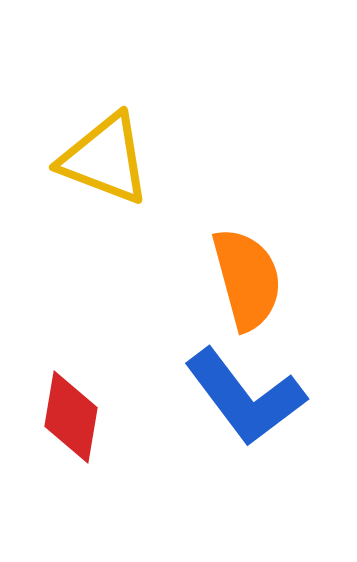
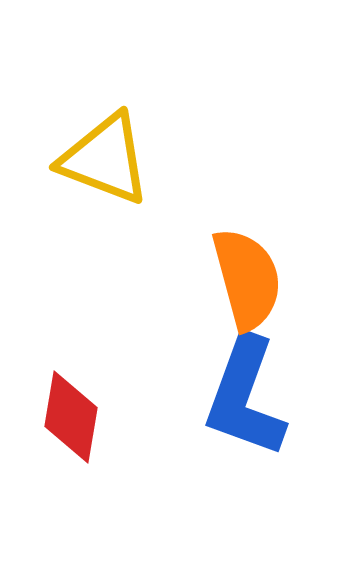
blue L-shape: rotated 57 degrees clockwise
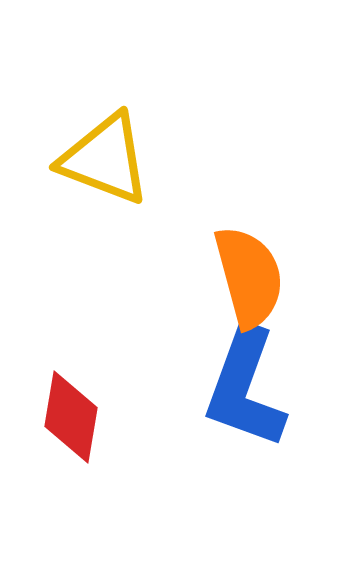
orange semicircle: moved 2 px right, 2 px up
blue L-shape: moved 9 px up
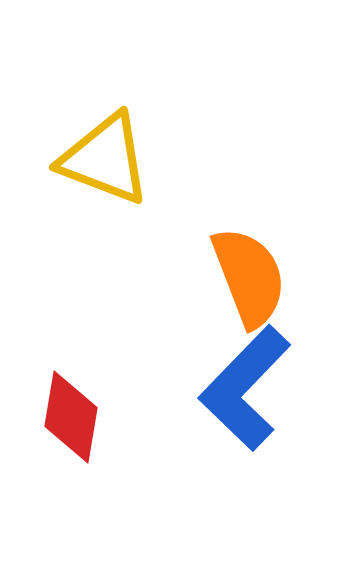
orange semicircle: rotated 6 degrees counterclockwise
blue L-shape: rotated 24 degrees clockwise
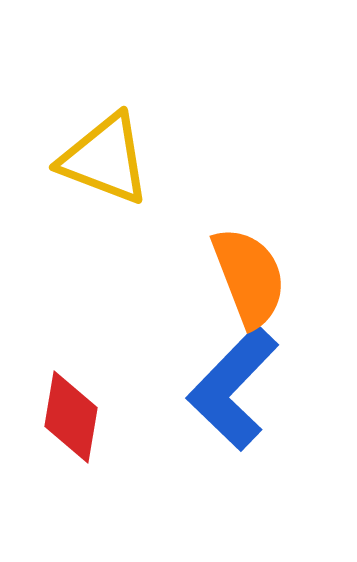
blue L-shape: moved 12 px left
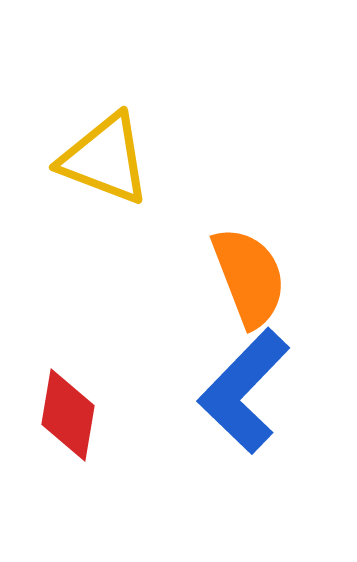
blue L-shape: moved 11 px right, 3 px down
red diamond: moved 3 px left, 2 px up
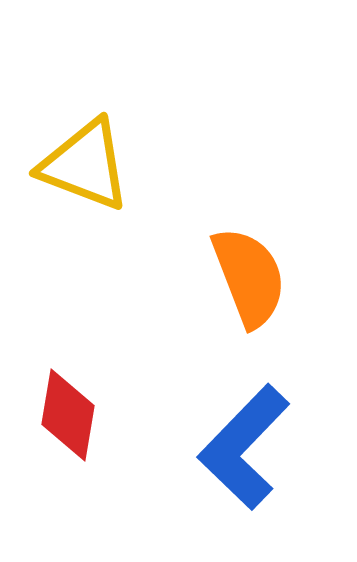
yellow triangle: moved 20 px left, 6 px down
blue L-shape: moved 56 px down
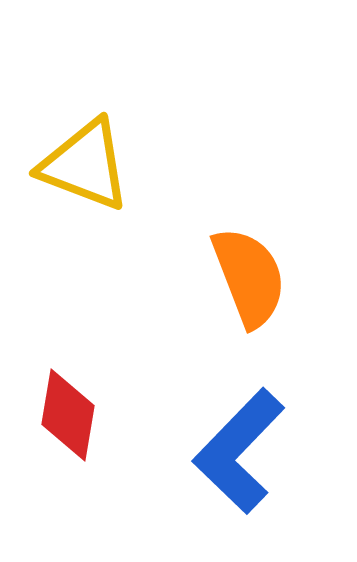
blue L-shape: moved 5 px left, 4 px down
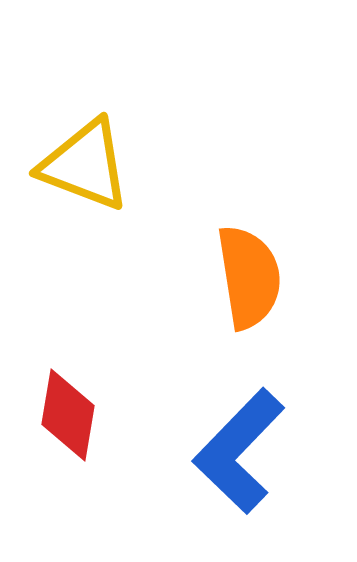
orange semicircle: rotated 12 degrees clockwise
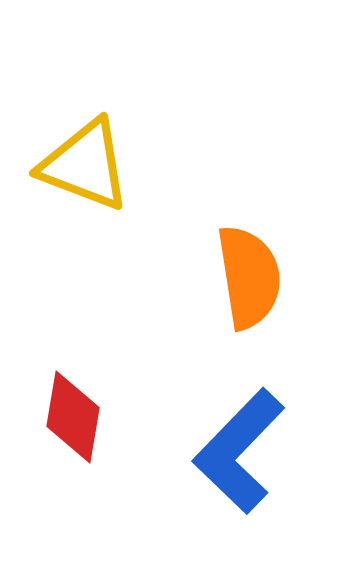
red diamond: moved 5 px right, 2 px down
